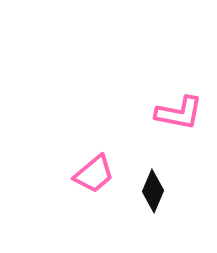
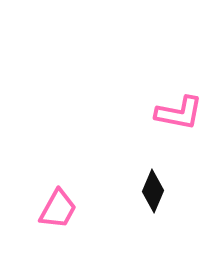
pink trapezoid: moved 36 px left, 35 px down; rotated 21 degrees counterclockwise
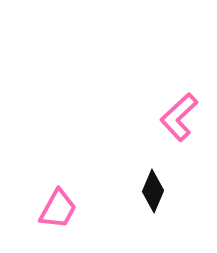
pink L-shape: moved 4 px down; rotated 126 degrees clockwise
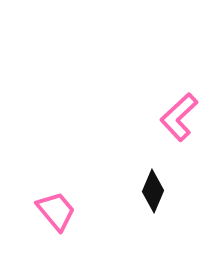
pink trapezoid: moved 2 px left, 2 px down; rotated 69 degrees counterclockwise
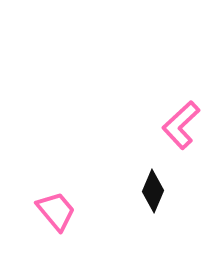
pink L-shape: moved 2 px right, 8 px down
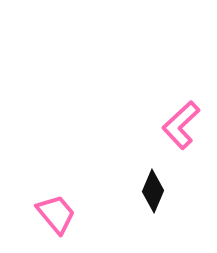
pink trapezoid: moved 3 px down
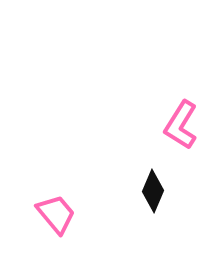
pink L-shape: rotated 15 degrees counterclockwise
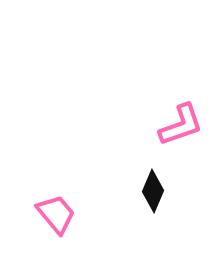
pink L-shape: rotated 141 degrees counterclockwise
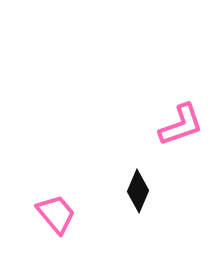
black diamond: moved 15 px left
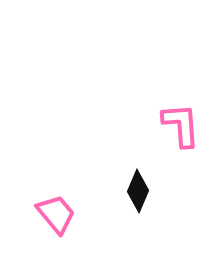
pink L-shape: rotated 75 degrees counterclockwise
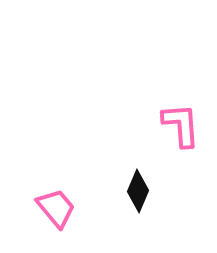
pink trapezoid: moved 6 px up
